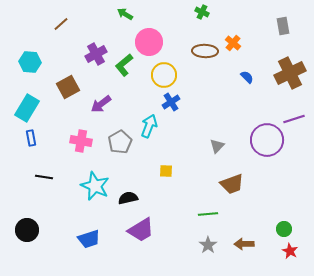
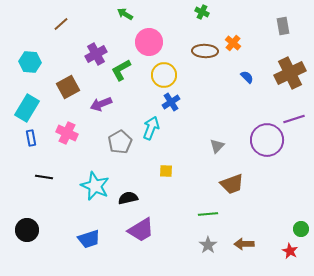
green L-shape: moved 3 px left, 5 px down; rotated 10 degrees clockwise
purple arrow: rotated 15 degrees clockwise
cyan arrow: moved 2 px right, 2 px down
pink cross: moved 14 px left, 8 px up; rotated 15 degrees clockwise
green circle: moved 17 px right
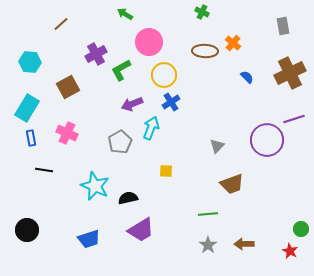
purple arrow: moved 31 px right
black line: moved 7 px up
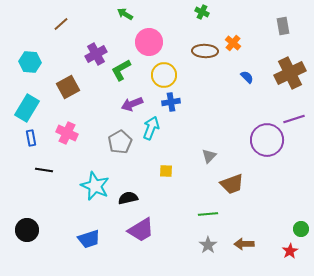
blue cross: rotated 24 degrees clockwise
gray triangle: moved 8 px left, 10 px down
red star: rotated 14 degrees clockwise
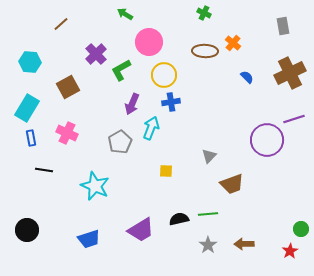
green cross: moved 2 px right, 1 px down
purple cross: rotated 15 degrees counterclockwise
purple arrow: rotated 45 degrees counterclockwise
black semicircle: moved 51 px right, 21 px down
